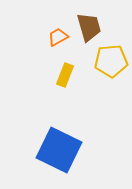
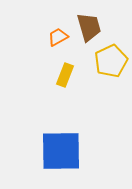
yellow pentagon: rotated 20 degrees counterclockwise
blue square: moved 2 px right, 1 px down; rotated 27 degrees counterclockwise
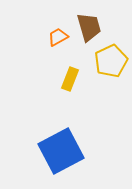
yellow rectangle: moved 5 px right, 4 px down
blue square: rotated 27 degrees counterclockwise
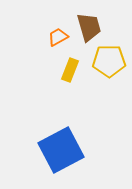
yellow pentagon: moved 2 px left; rotated 24 degrees clockwise
yellow rectangle: moved 9 px up
blue square: moved 1 px up
